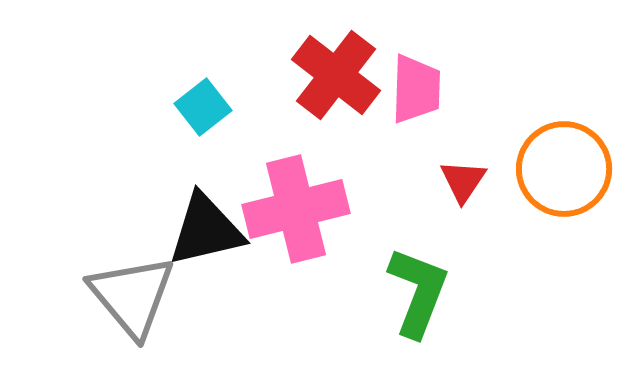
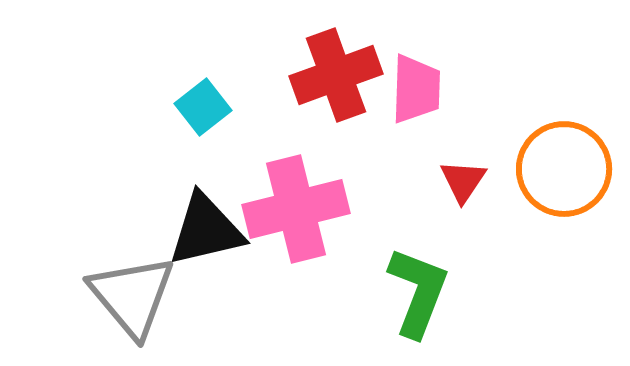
red cross: rotated 32 degrees clockwise
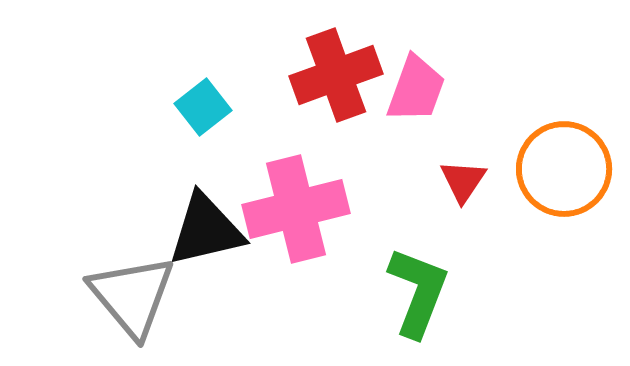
pink trapezoid: rotated 18 degrees clockwise
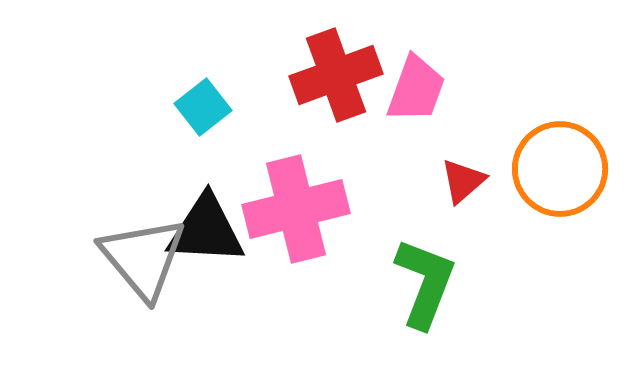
orange circle: moved 4 px left
red triangle: rotated 15 degrees clockwise
black triangle: rotated 16 degrees clockwise
green L-shape: moved 7 px right, 9 px up
gray triangle: moved 11 px right, 38 px up
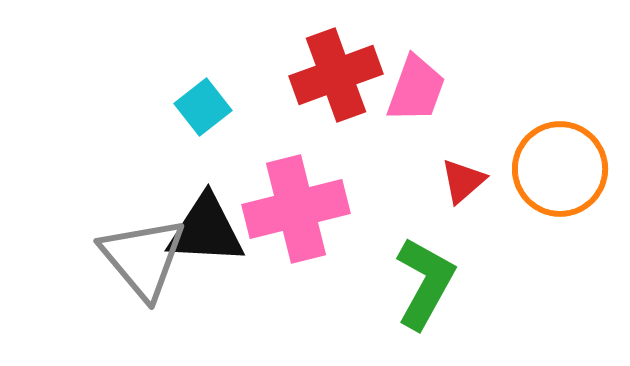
green L-shape: rotated 8 degrees clockwise
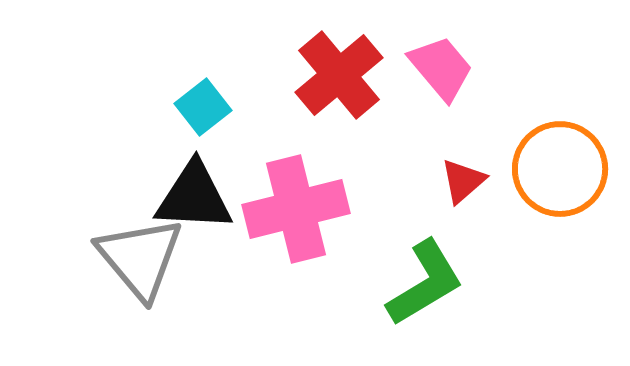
red cross: moved 3 px right; rotated 20 degrees counterclockwise
pink trapezoid: moved 25 px right, 21 px up; rotated 60 degrees counterclockwise
black triangle: moved 12 px left, 33 px up
gray triangle: moved 3 px left
green L-shape: rotated 30 degrees clockwise
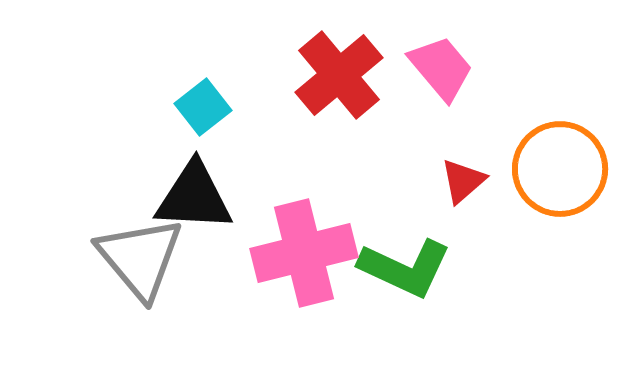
pink cross: moved 8 px right, 44 px down
green L-shape: moved 20 px left, 15 px up; rotated 56 degrees clockwise
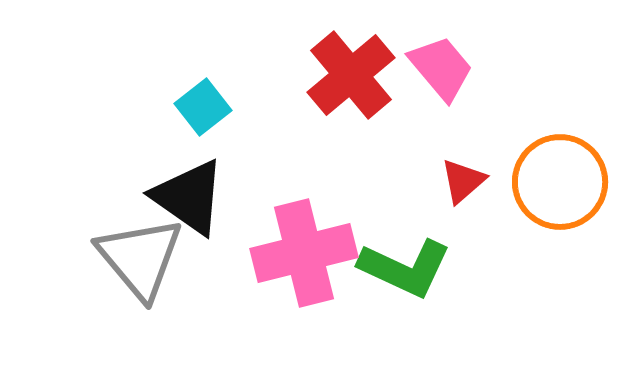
red cross: moved 12 px right
orange circle: moved 13 px down
black triangle: moved 5 px left; rotated 32 degrees clockwise
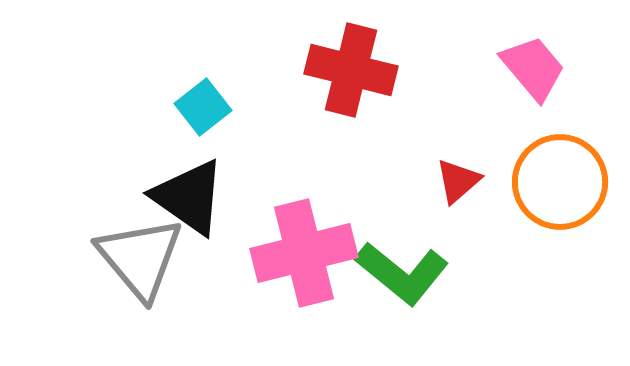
pink trapezoid: moved 92 px right
red cross: moved 5 px up; rotated 36 degrees counterclockwise
red triangle: moved 5 px left
green L-shape: moved 3 px left, 5 px down; rotated 14 degrees clockwise
